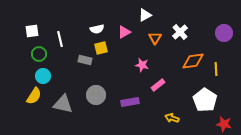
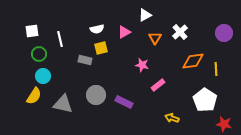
purple rectangle: moved 6 px left; rotated 36 degrees clockwise
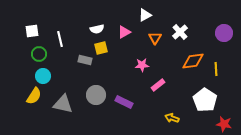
pink star: rotated 16 degrees counterclockwise
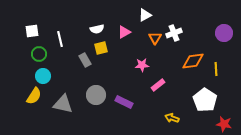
white cross: moved 6 px left, 1 px down; rotated 21 degrees clockwise
gray rectangle: rotated 48 degrees clockwise
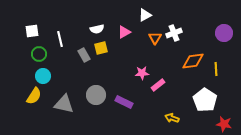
gray rectangle: moved 1 px left, 5 px up
pink star: moved 8 px down
gray triangle: moved 1 px right
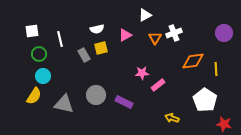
pink triangle: moved 1 px right, 3 px down
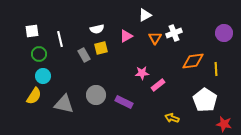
pink triangle: moved 1 px right, 1 px down
